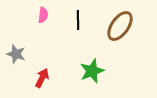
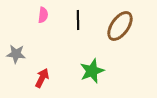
gray star: rotated 12 degrees counterclockwise
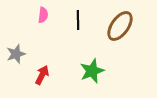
gray star: rotated 24 degrees counterclockwise
red arrow: moved 3 px up
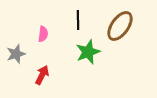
pink semicircle: moved 19 px down
green star: moved 4 px left, 19 px up
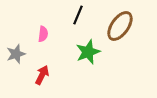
black line: moved 5 px up; rotated 24 degrees clockwise
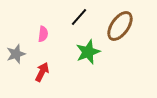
black line: moved 1 px right, 2 px down; rotated 18 degrees clockwise
red arrow: moved 3 px up
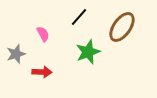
brown ellipse: moved 2 px right, 1 px down
pink semicircle: rotated 35 degrees counterclockwise
red arrow: rotated 66 degrees clockwise
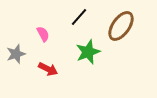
brown ellipse: moved 1 px left, 1 px up
red arrow: moved 6 px right, 3 px up; rotated 24 degrees clockwise
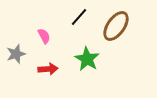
brown ellipse: moved 5 px left
pink semicircle: moved 1 px right, 2 px down
green star: moved 1 px left, 7 px down; rotated 20 degrees counterclockwise
red arrow: rotated 30 degrees counterclockwise
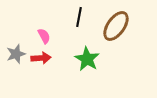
black line: rotated 30 degrees counterclockwise
red arrow: moved 7 px left, 11 px up
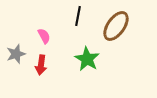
black line: moved 1 px left, 1 px up
red arrow: moved 7 px down; rotated 102 degrees clockwise
